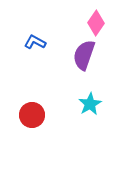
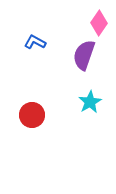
pink diamond: moved 3 px right
cyan star: moved 2 px up
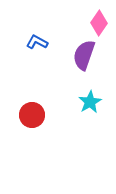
blue L-shape: moved 2 px right
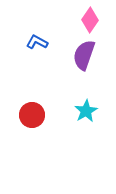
pink diamond: moved 9 px left, 3 px up
cyan star: moved 4 px left, 9 px down
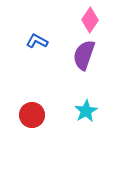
blue L-shape: moved 1 px up
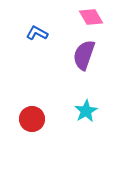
pink diamond: moved 1 px right, 3 px up; rotated 65 degrees counterclockwise
blue L-shape: moved 8 px up
red circle: moved 4 px down
